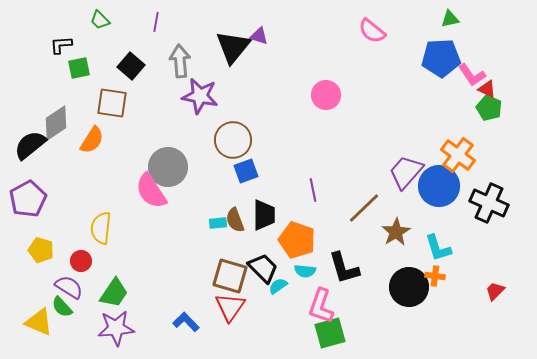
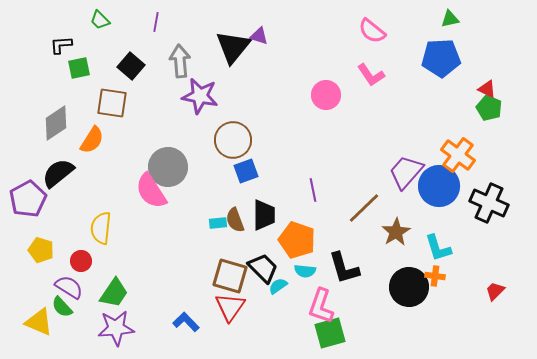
pink L-shape at (472, 75): moved 101 px left
black semicircle at (30, 145): moved 28 px right, 28 px down
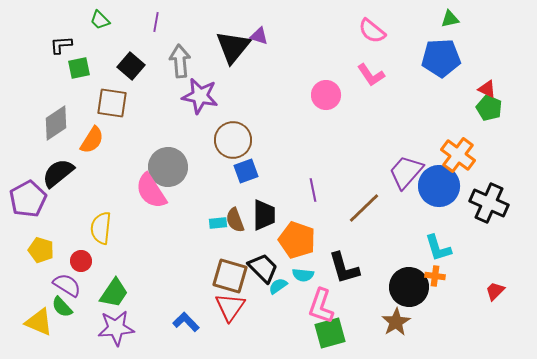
brown star at (396, 232): moved 90 px down
cyan semicircle at (305, 271): moved 2 px left, 4 px down
purple semicircle at (69, 287): moved 2 px left, 2 px up
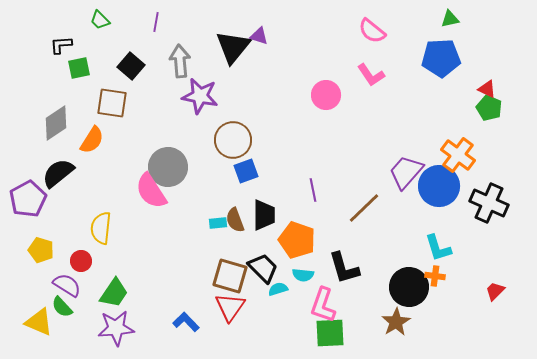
cyan semicircle at (278, 286): moved 3 px down; rotated 18 degrees clockwise
pink L-shape at (321, 306): moved 2 px right, 1 px up
green square at (330, 333): rotated 12 degrees clockwise
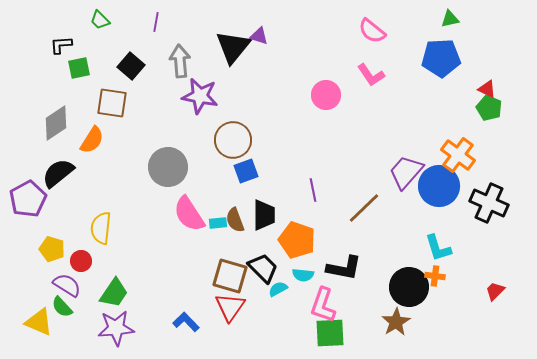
pink semicircle at (151, 191): moved 38 px right, 23 px down
yellow pentagon at (41, 250): moved 11 px right, 1 px up
black L-shape at (344, 268): rotated 63 degrees counterclockwise
cyan semicircle at (278, 289): rotated 12 degrees counterclockwise
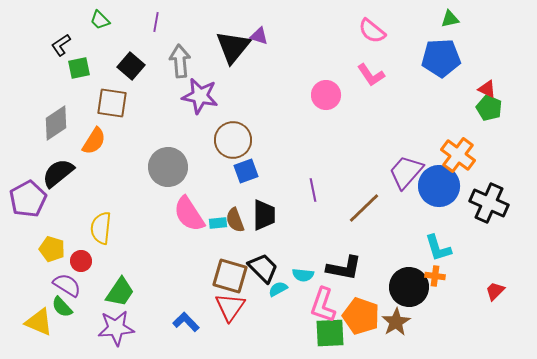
black L-shape at (61, 45): rotated 30 degrees counterclockwise
orange semicircle at (92, 140): moved 2 px right, 1 px down
orange pentagon at (297, 240): moved 64 px right, 76 px down
green trapezoid at (114, 293): moved 6 px right, 1 px up
